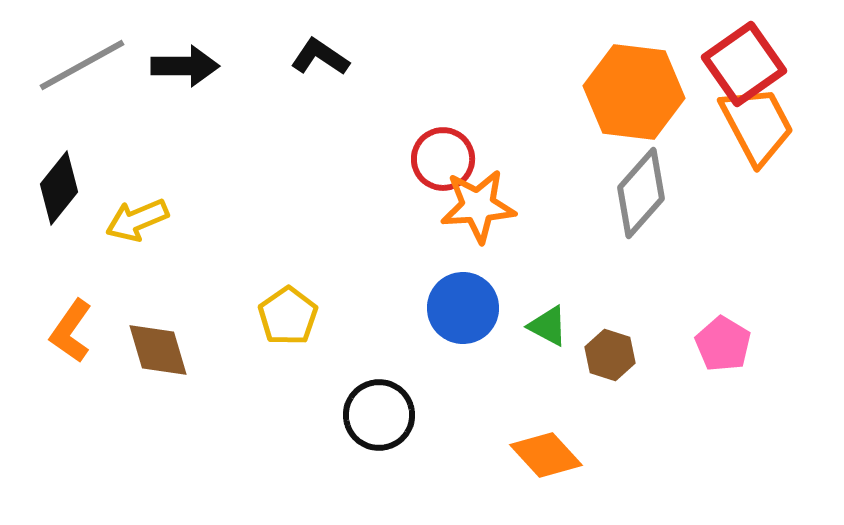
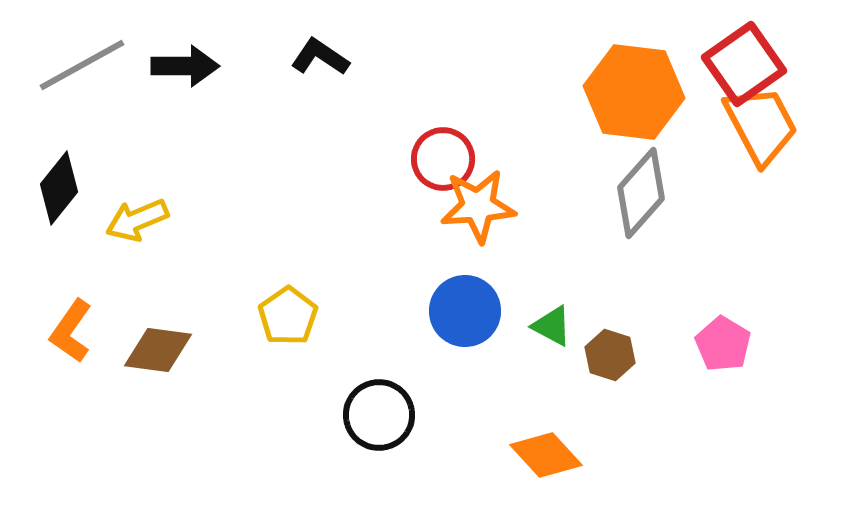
orange trapezoid: moved 4 px right
blue circle: moved 2 px right, 3 px down
green triangle: moved 4 px right
brown diamond: rotated 66 degrees counterclockwise
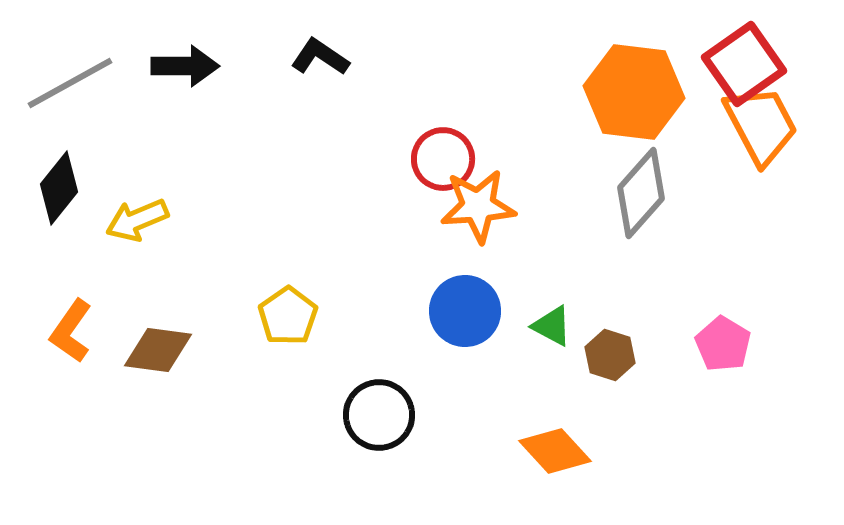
gray line: moved 12 px left, 18 px down
orange diamond: moved 9 px right, 4 px up
